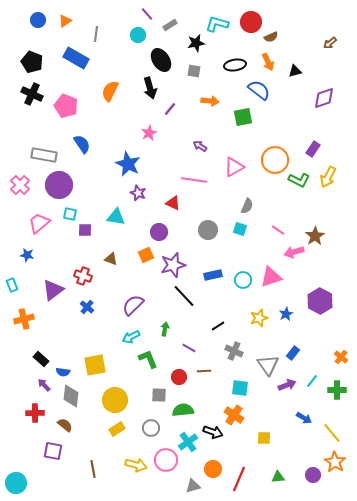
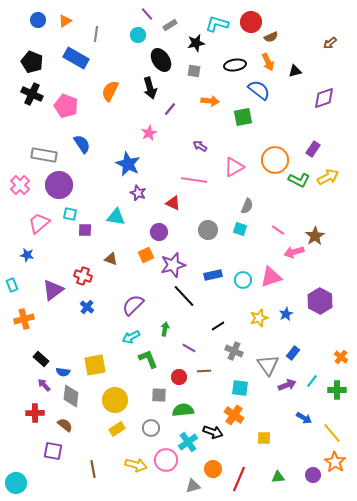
yellow arrow at (328, 177): rotated 145 degrees counterclockwise
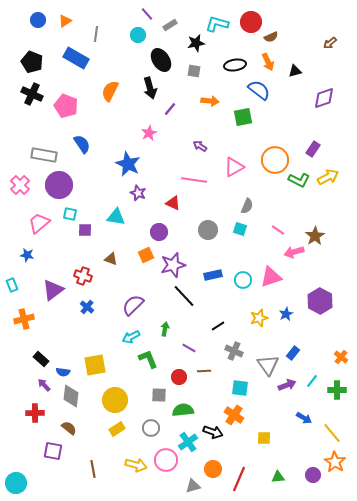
brown semicircle at (65, 425): moved 4 px right, 3 px down
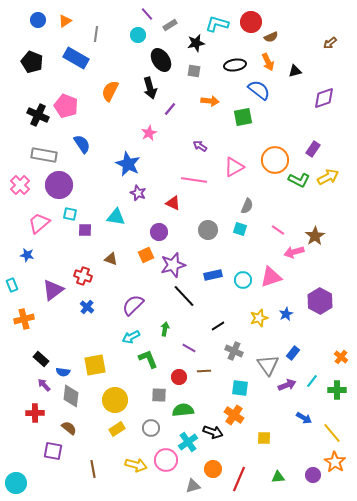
black cross at (32, 94): moved 6 px right, 21 px down
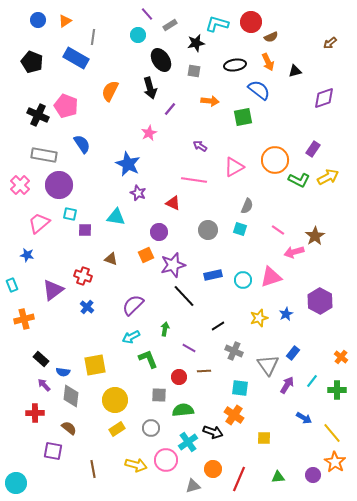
gray line at (96, 34): moved 3 px left, 3 px down
purple arrow at (287, 385): rotated 36 degrees counterclockwise
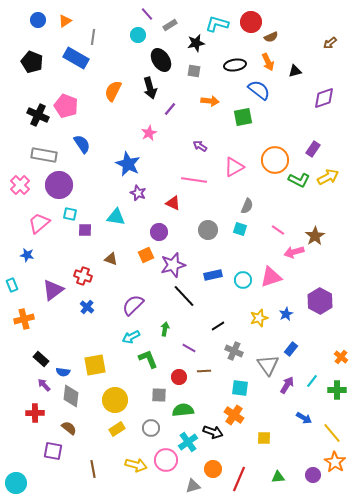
orange semicircle at (110, 91): moved 3 px right
blue rectangle at (293, 353): moved 2 px left, 4 px up
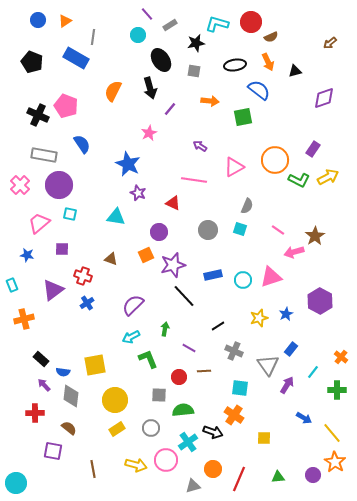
purple square at (85, 230): moved 23 px left, 19 px down
blue cross at (87, 307): moved 4 px up; rotated 16 degrees clockwise
cyan line at (312, 381): moved 1 px right, 9 px up
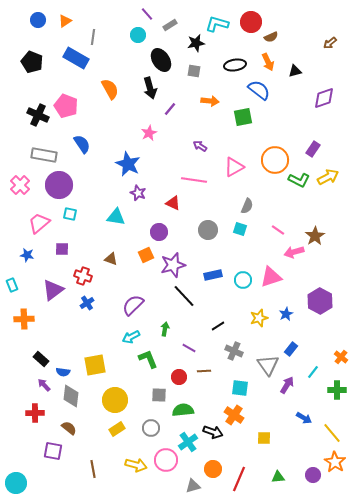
orange semicircle at (113, 91): moved 3 px left, 2 px up; rotated 125 degrees clockwise
orange cross at (24, 319): rotated 12 degrees clockwise
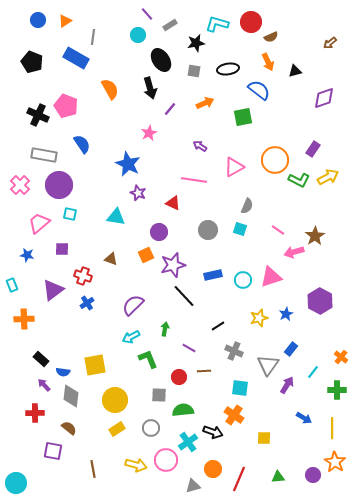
black ellipse at (235, 65): moved 7 px left, 4 px down
orange arrow at (210, 101): moved 5 px left, 2 px down; rotated 30 degrees counterclockwise
gray triangle at (268, 365): rotated 10 degrees clockwise
yellow line at (332, 433): moved 5 px up; rotated 40 degrees clockwise
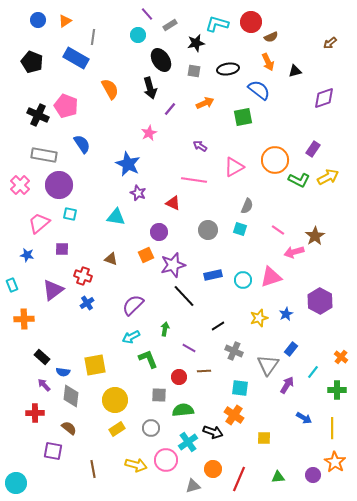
black rectangle at (41, 359): moved 1 px right, 2 px up
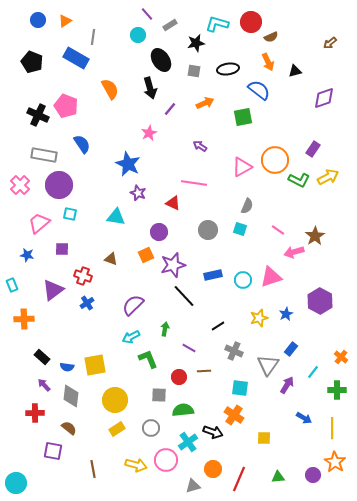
pink triangle at (234, 167): moved 8 px right
pink line at (194, 180): moved 3 px down
blue semicircle at (63, 372): moved 4 px right, 5 px up
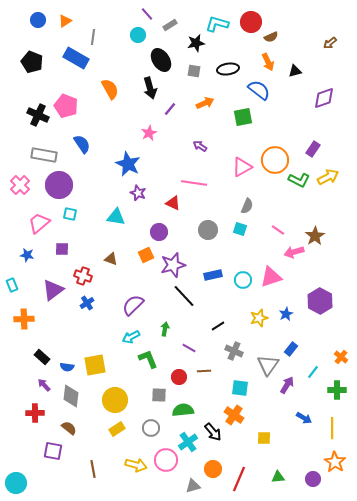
black arrow at (213, 432): rotated 30 degrees clockwise
purple circle at (313, 475): moved 4 px down
